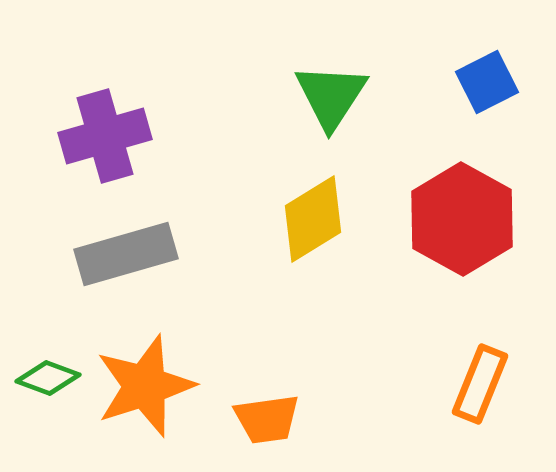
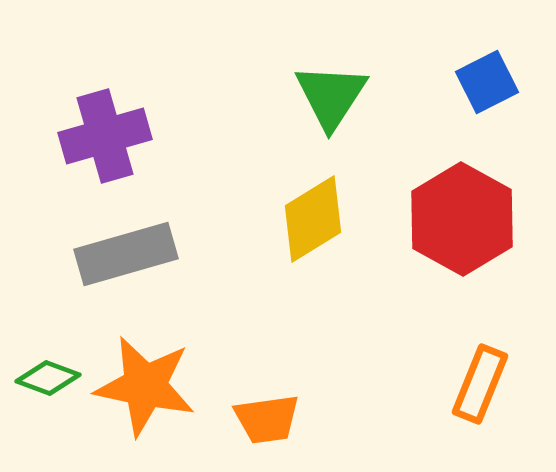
orange star: rotated 30 degrees clockwise
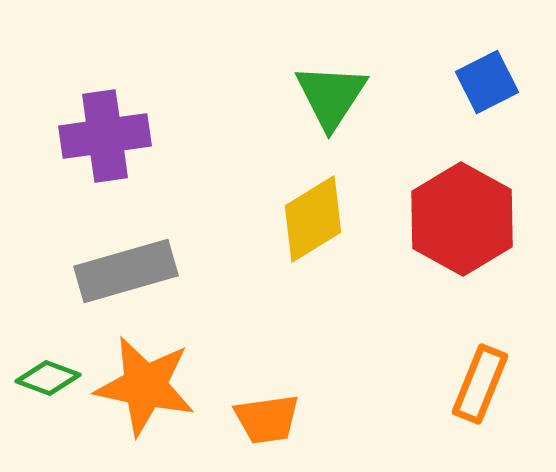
purple cross: rotated 8 degrees clockwise
gray rectangle: moved 17 px down
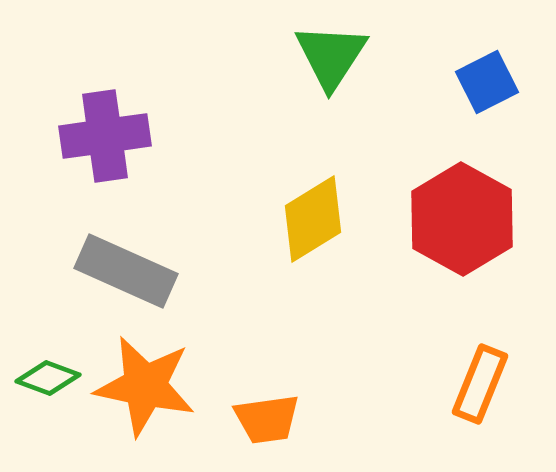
green triangle: moved 40 px up
gray rectangle: rotated 40 degrees clockwise
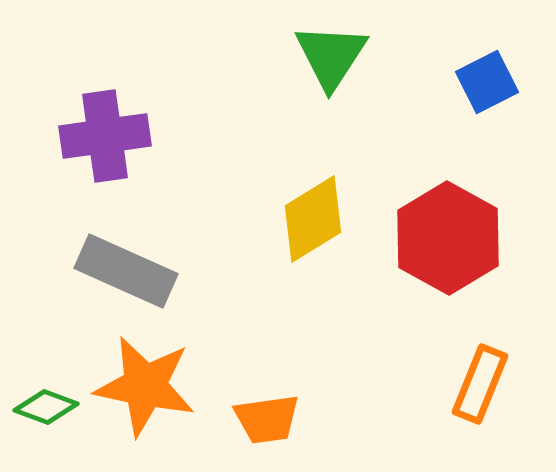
red hexagon: moved 14 px left, 19 px down
green diamond: moved 2 px left, 29 px down
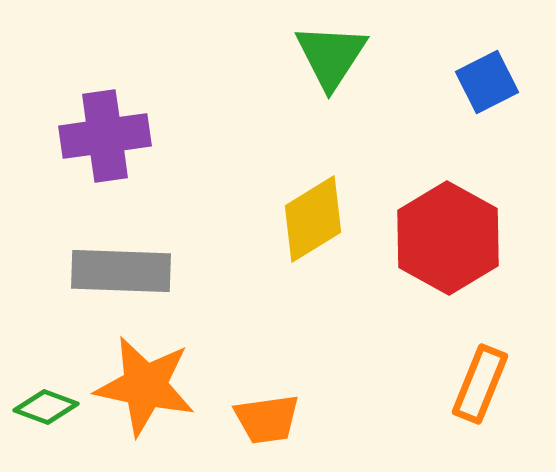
gray rectangle: moved 5 px left; rotated 22 degrees counterclockwise
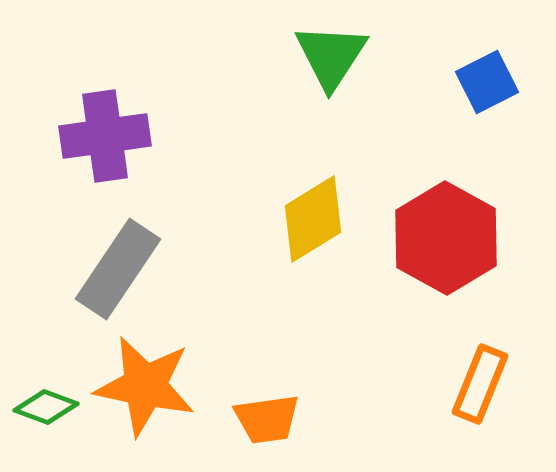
red hexagon: moved 2 px left
gray rectangle: moved 3 px left, 2 px up; rotated 58 degrees counterclockwise
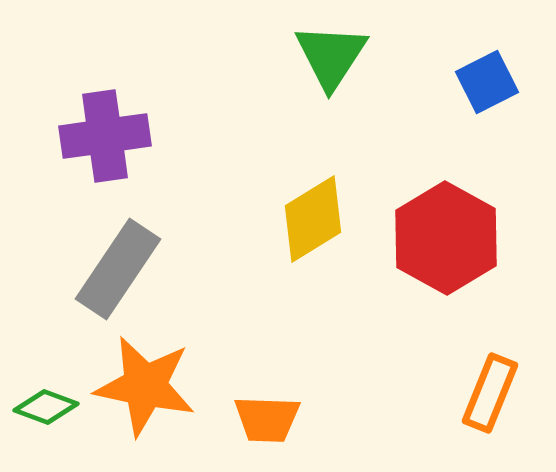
orange rectangle: moved 10 px right, 9 px down
orange trapezoid: rotated 10 degrees clockwise
